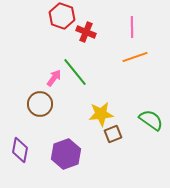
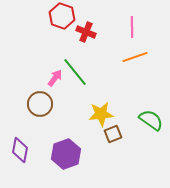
pink arrow: moved 1 px right
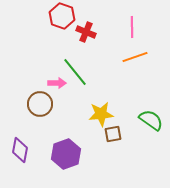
pink arrow: moved 2 px right, 5 px down; rotated 54 degrees clockwise
brown square: rotated 12 degrees clockwise
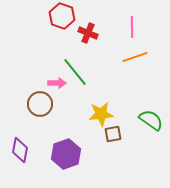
red cross: moved 2 px right, 1 px down
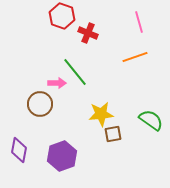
pink line: moved 7 px right, 5 px up; rotated 15 degrees counterclockwise
purple diamond: moved 1 px left
purple hexagon: moved 4 px left, 2 px down
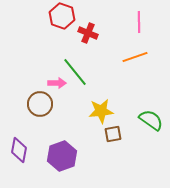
pink line: rotated 15 degrees clockwise
yellow star: moved 3 px up
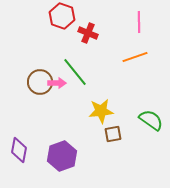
brown circle: moved 22 px up
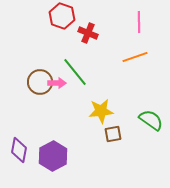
purple hexagon: moved 9 px left; rotated 8 degrees counterclockwise
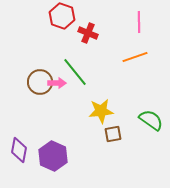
purple hexagon: rotated 8 degrees counterclockwise
